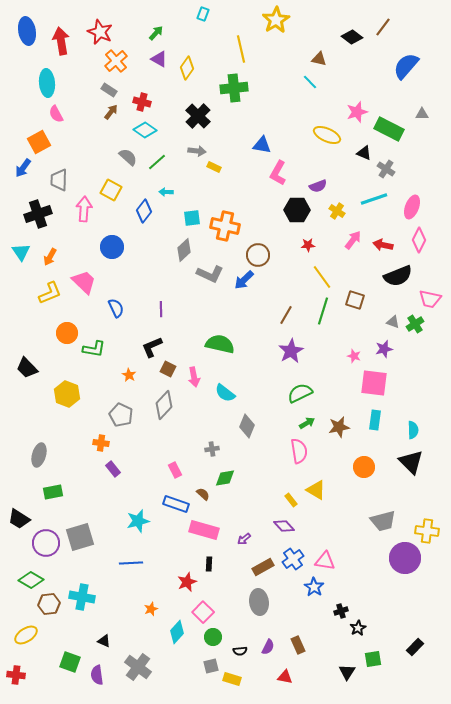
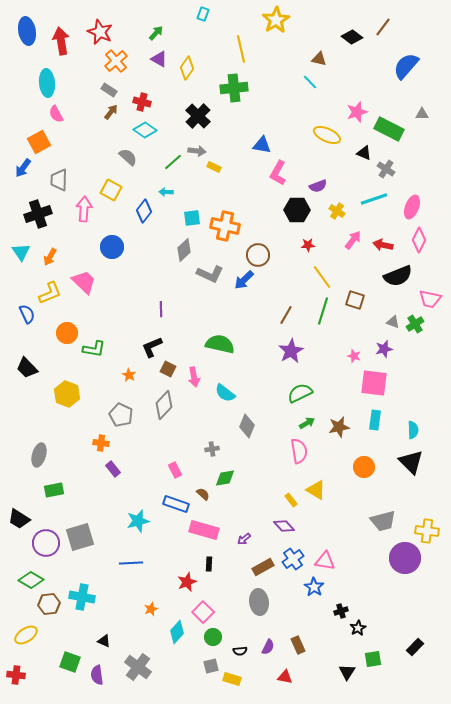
green line at (157, 162): moved 16 px right
blue semicircle at (116, 308): moved 89 px left, 6 px down
green rectangle at (53, 492): moved 1 px right, 2 px up
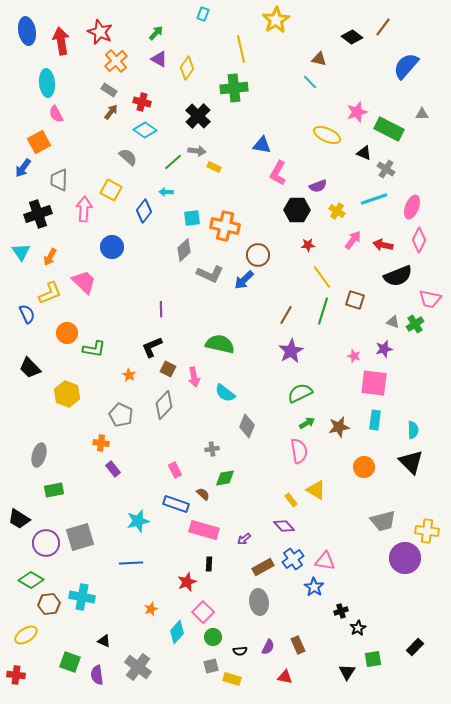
black trapezoid at (27, 368): moved 3 px right
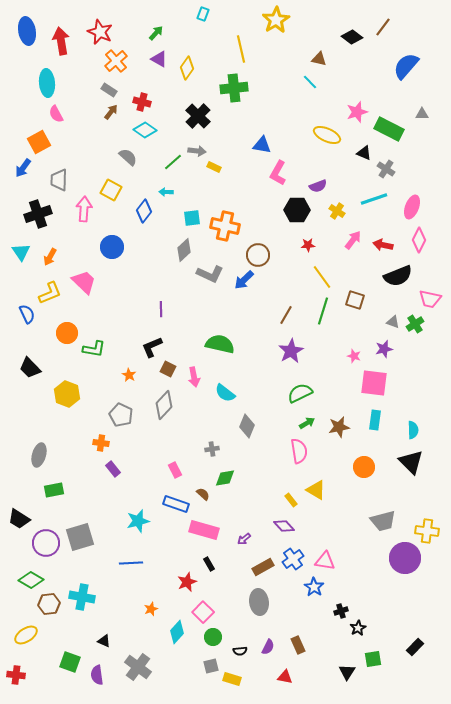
black rectangle at (209, 564): rotated 32 degrees counterclockwise
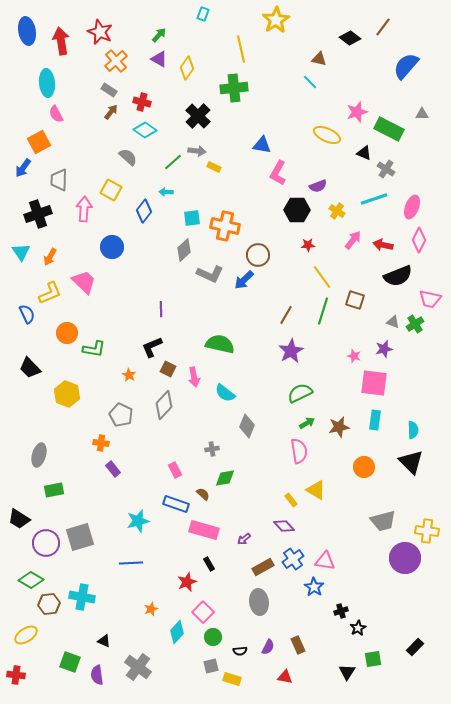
green arrow at (156, 33): moved 3 px right, 2 px down
black diamond at (352, 37): moved 2 px left, 1 px down
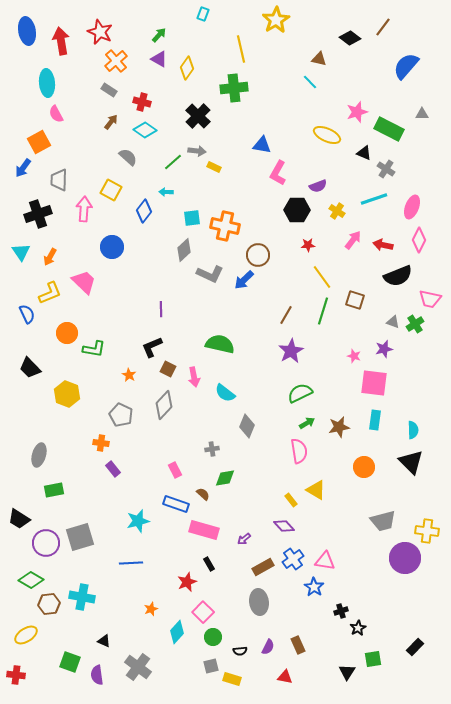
brown arrow at (111, 112): moved 10 px down
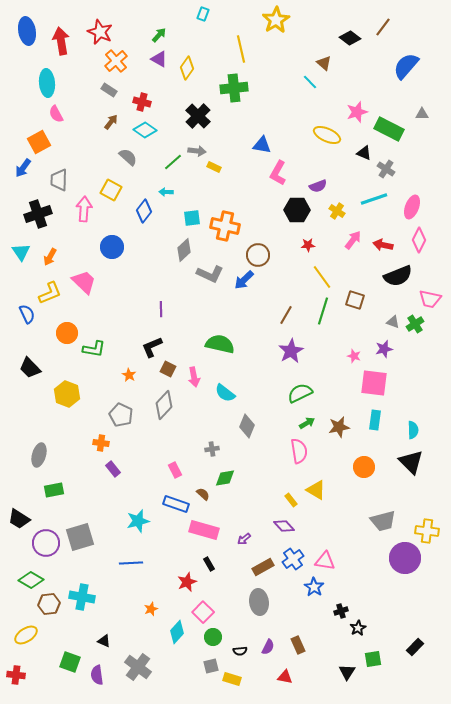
brown triangle at (319, 59): moved 5 px right, 4 px down; rotated 28 degrees clockwise
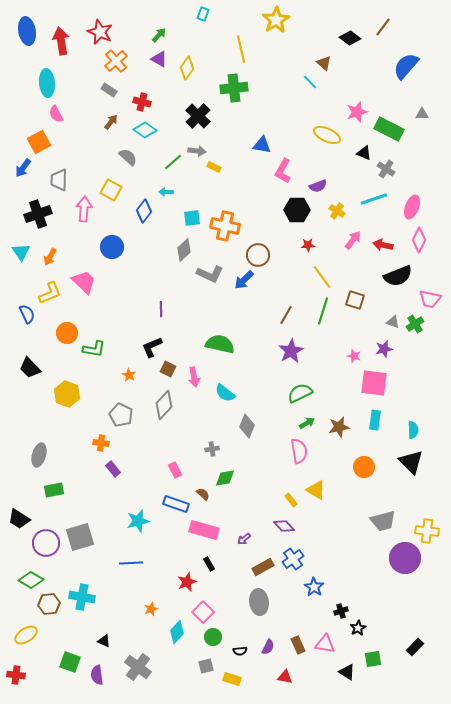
pink L-shape at (278, 173): moved 5 px right, 2 px up
pink triangle at (325, 561): moved 83 px down
gray square at (211, 666): moved 5 px left
black triangle at (347, 672): rotated 30 degrees counterclockwise
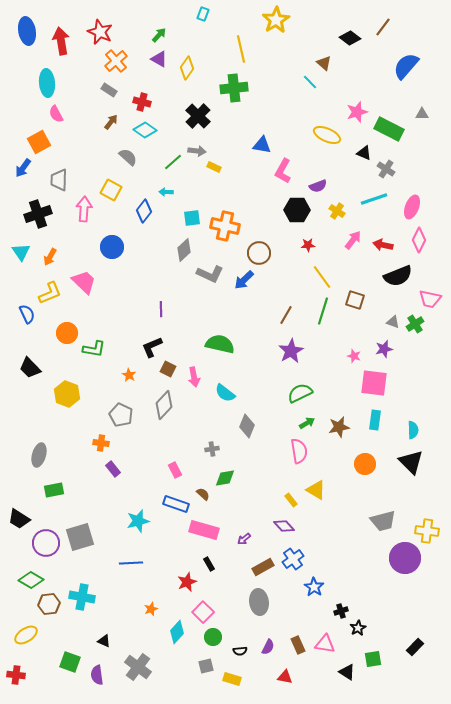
brown circle at (258, 255): moved 1 px right, 2 px up
orange circle at (364, 467): moved 1 px right, 3 px up
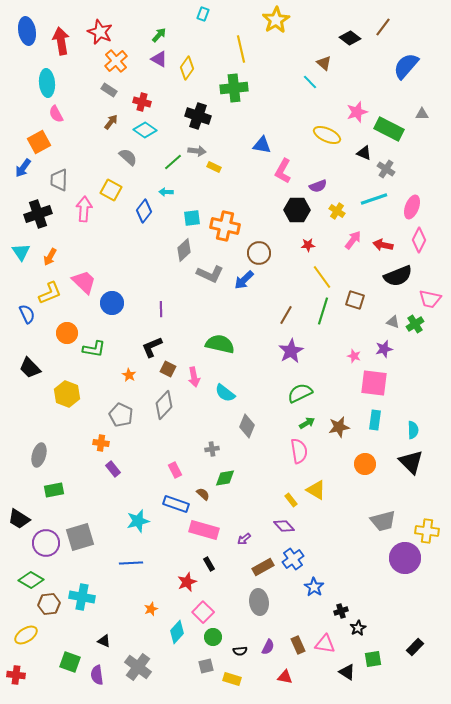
black cross at (198, 116): rotated 25 degrees counterclockwise
blue circle at (112, 247): moved 56 px down
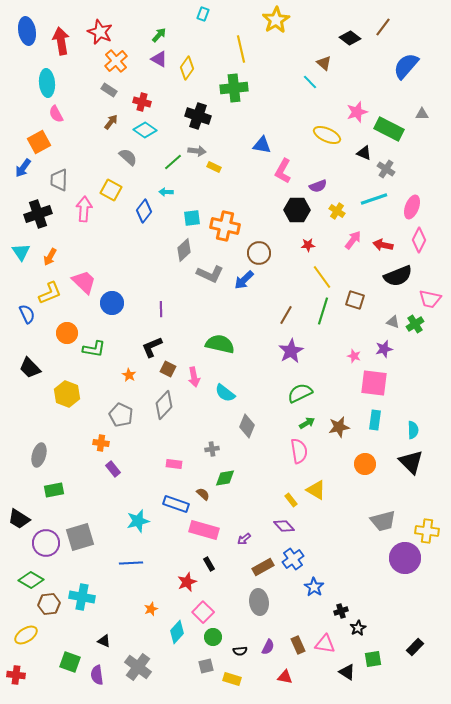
pink rectangle at (175, 470): moved 1 px left, 6 px up; rotated 56 degrees counterclockwise
